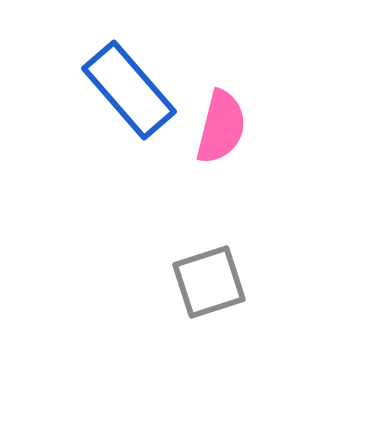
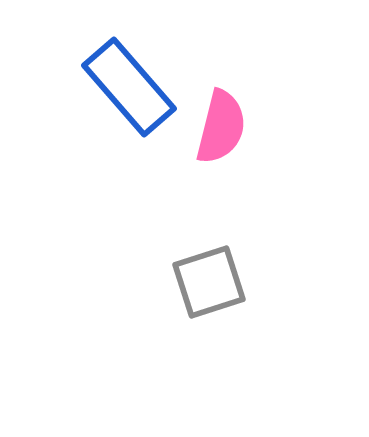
blue rectangle: moved 3 px up
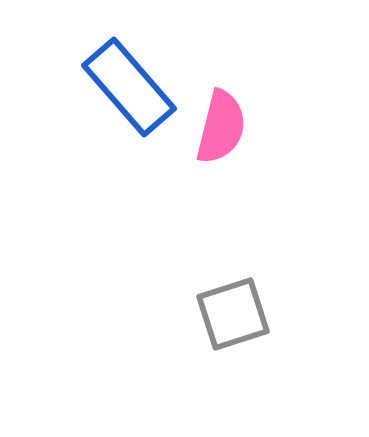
gray square: moved 24 px right, 32 px down
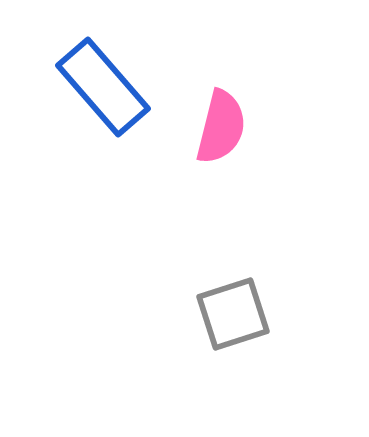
blue rectangle: moved 26 px left
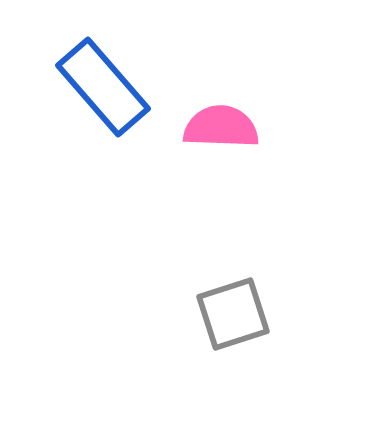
pink semicircle: rotated 102 degrees counterclockwise
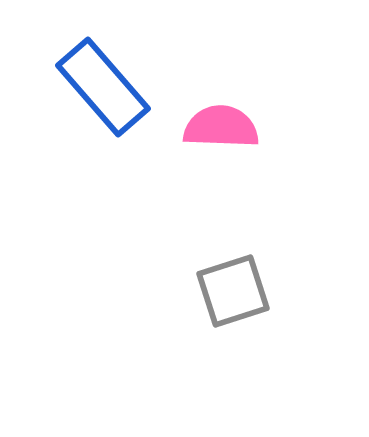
gray square: moved 23 px up
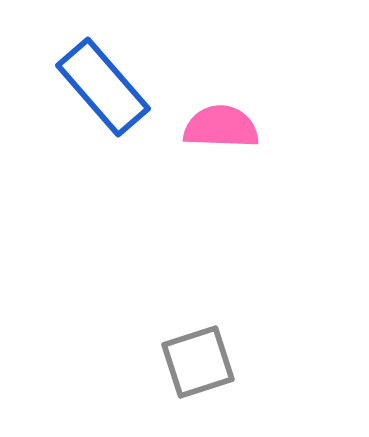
gray square: moved 35 px left, 71 px down
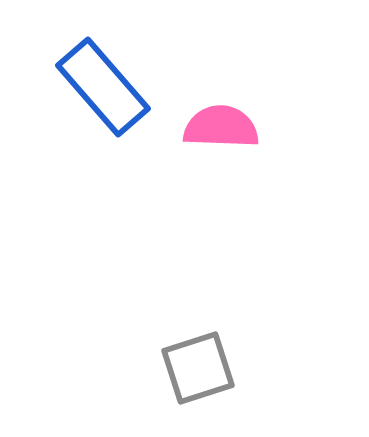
gray square: moved 6 px down
